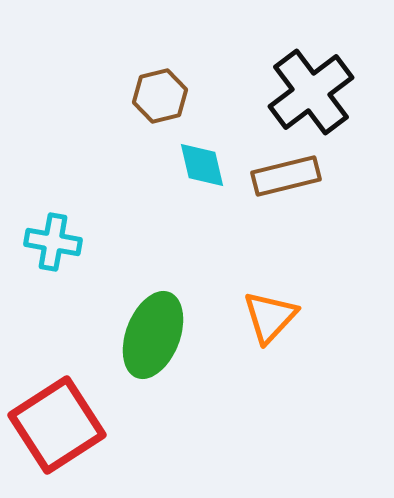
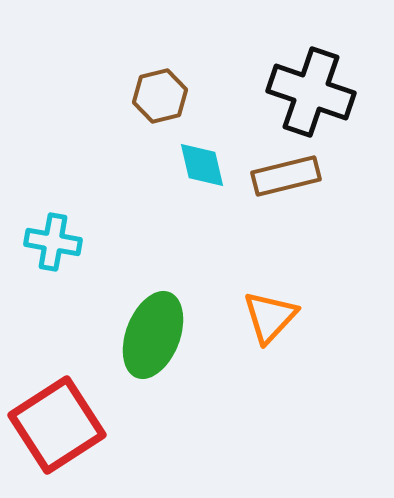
black cross: rotated 34 degrees counterclockwise
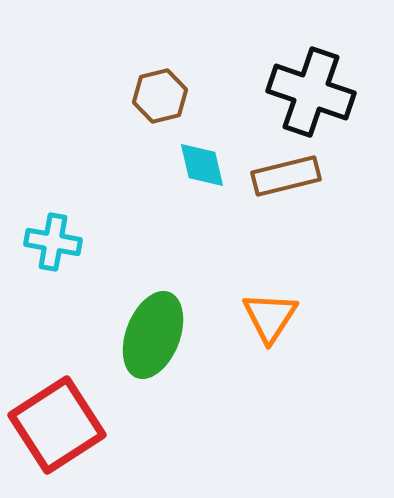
orange triangle: rotated 10 degrees counterclockwise
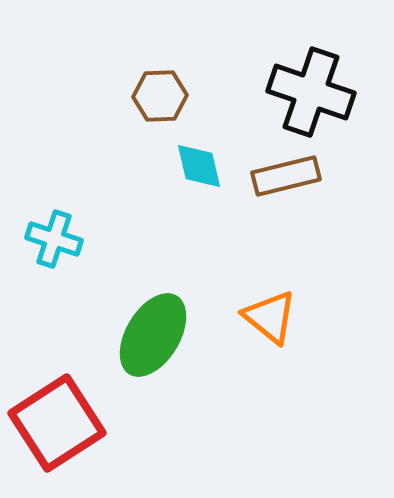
brown hexagon: rotated 12 degrees clockwise
cyan diamond: moved 3 px left, 1 px down
cyan cross: moved 1 px right, 3 px up; rotated 8 degrees clockwise
orange triangle: rotated 24 degrees counterclockwise
green ellipse: rotated 10 degrees clockwise
red square: moved 2 px up
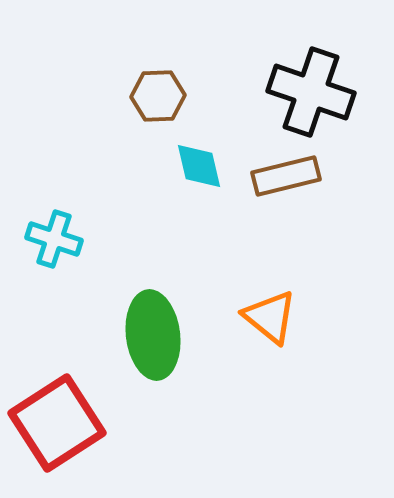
brown hexagon: moved 2 px left
green ellipse: rotated 38 degrees counterclockwise
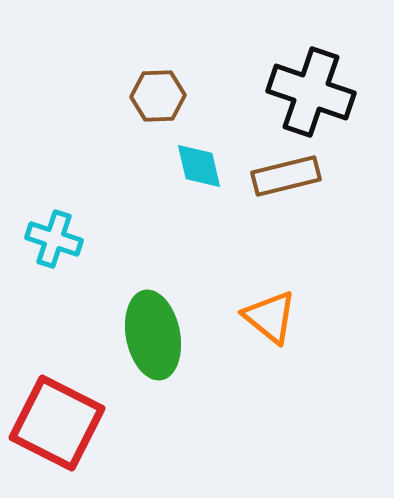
green ellipse: rotated 4 degrees counterclockwise
red square: rotated 30 degrees counterclockwise
